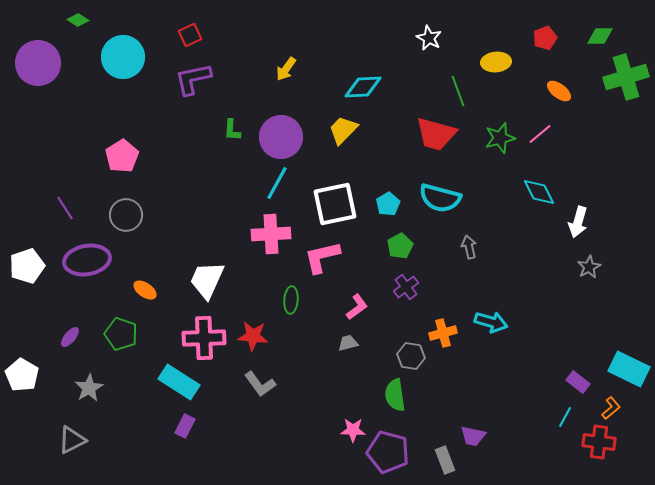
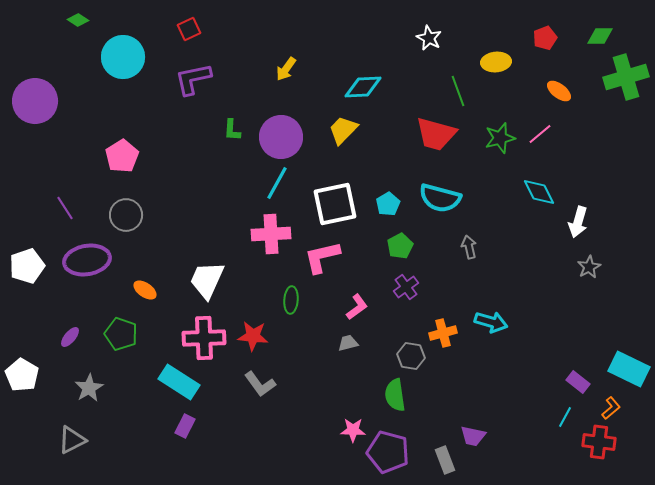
red square at (190, 35): moved 1 px left, 6 px up
purple circle at (38, 63): moved 3 px left, 38 px down
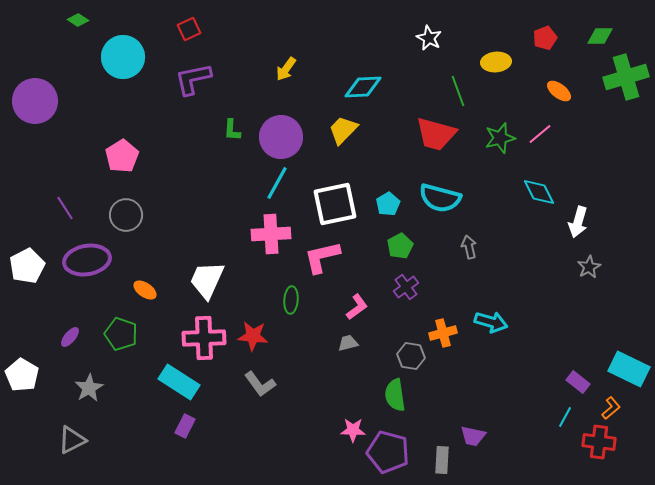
white pentagon at (27, 266): rotated 8 degrees counterclockwise
gray rectangle at (445, 460): moved 3 px left; rotated 24 degrees clockwise
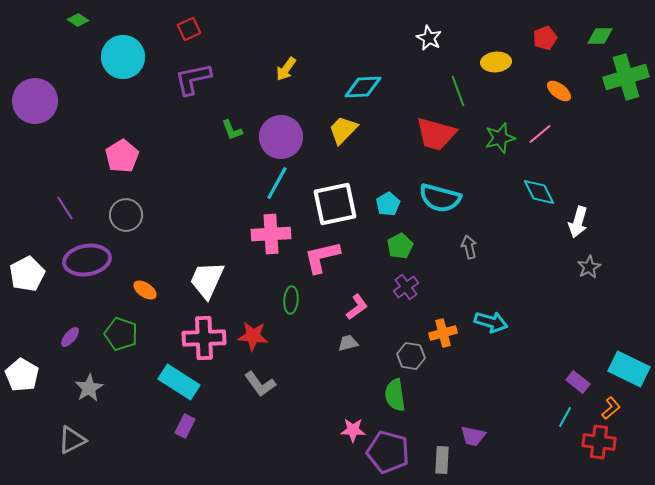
green L-shape at (232, 130): rotated 25 degrees counterclockwise
white pentagon at (27, 266): moved 8 px down
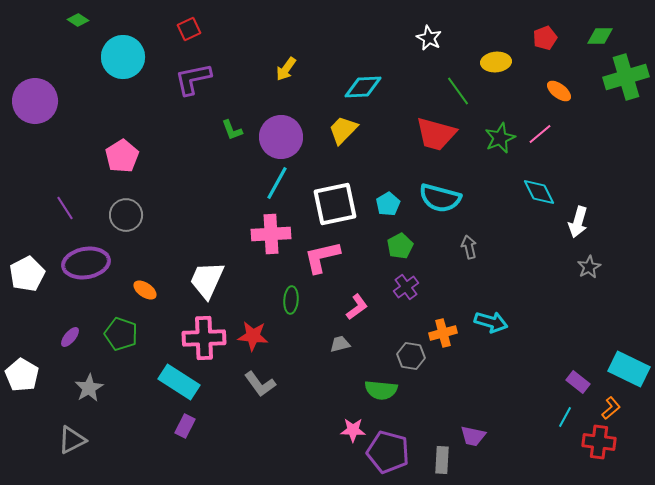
green line at (458, 91): rotated 16 degrees counterclockwise
green star at (500, 138): rotated 8 degrees counterclockwise
purple ellipse at (87, 260): moved 1 px left, 3 px down
gray trapezoid at (348, 343): moved 8 px left, 1 px down
green semicircle at (395, 395): moved 14 px left, 5 px up; rotated 76 degrees counterclockwise
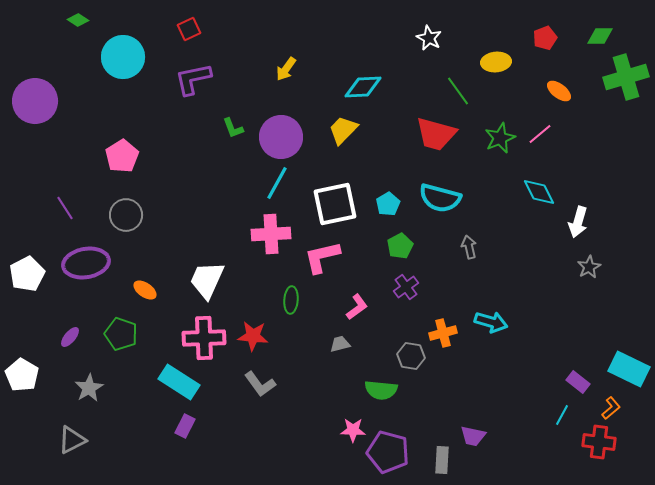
green L-shape at (232, 130): moved 1 px right, 2 px up
cyan line at (565, 417): moved 3 px left, 2 px up
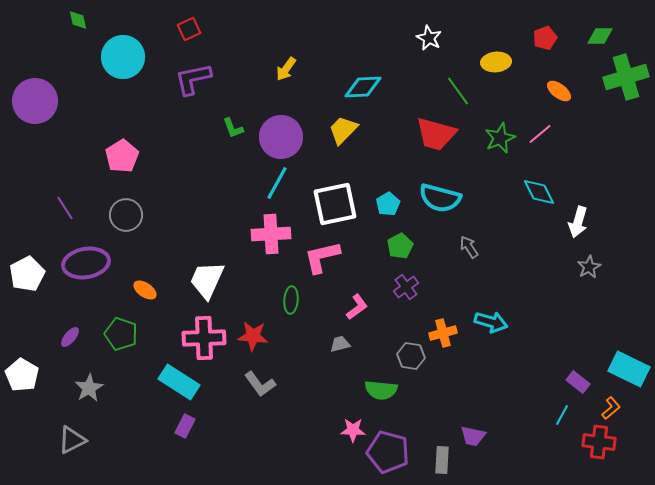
green diamond at (78, 20): rotated 45 degrees clockwise
gray arrow at (469, 247): rotated 20 degrees counterclockwise
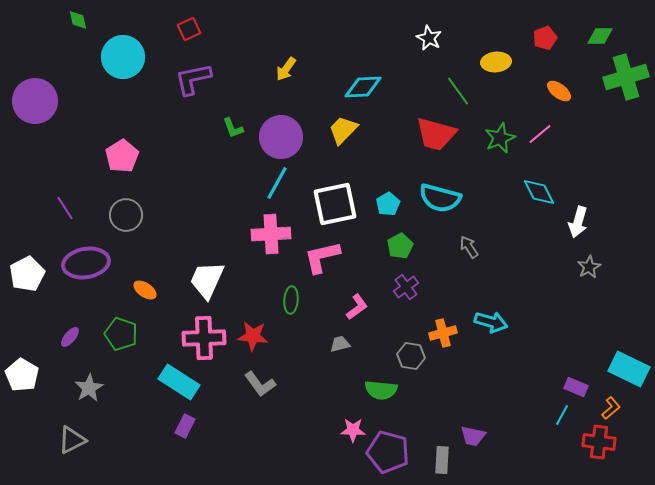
purple rectangle at (578, 382): moved 2 px left, 5 px down; rotated 15 degrees counterclockwise
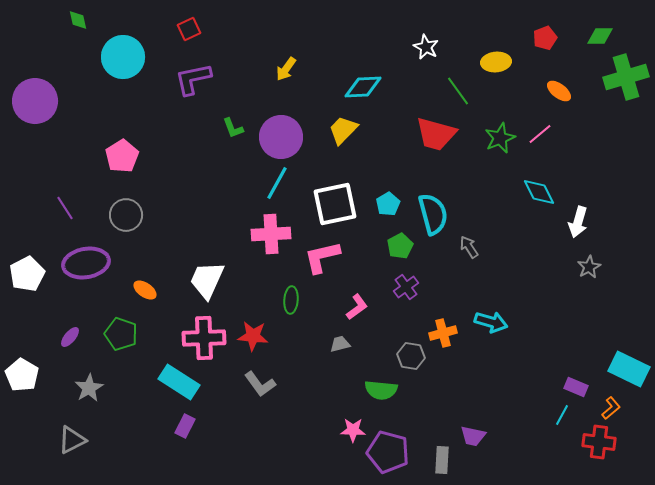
white star at (429, 38): moved 3 px left, 9 px down
cyan semicircle at (440, 198): moved 7 px left, 16 px down; rotated 120 degrees counterclockwise
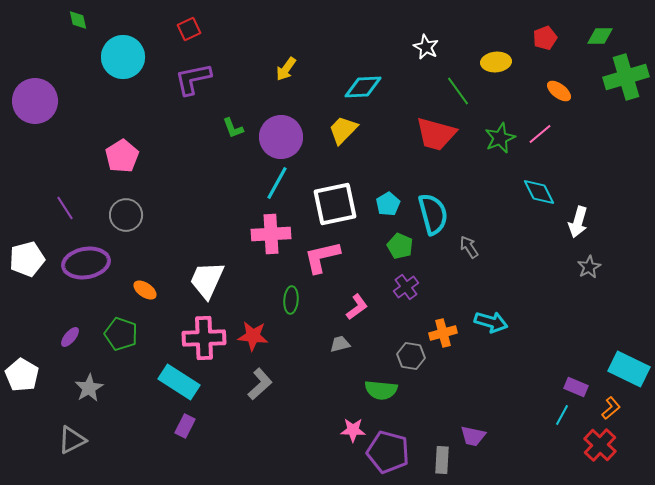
green pentagon at (400, 246): rotated 20 degrees counterclockwise
white pentagon at (27, 274): moved 15 px up; rotated 12 degrees clockwise
gray L-shape at (260, 384): rotated 96 degrees counterclockwise
red cross at (599, 442): moved 1 px right, 3 px down; rotated 36 degrees clockwise
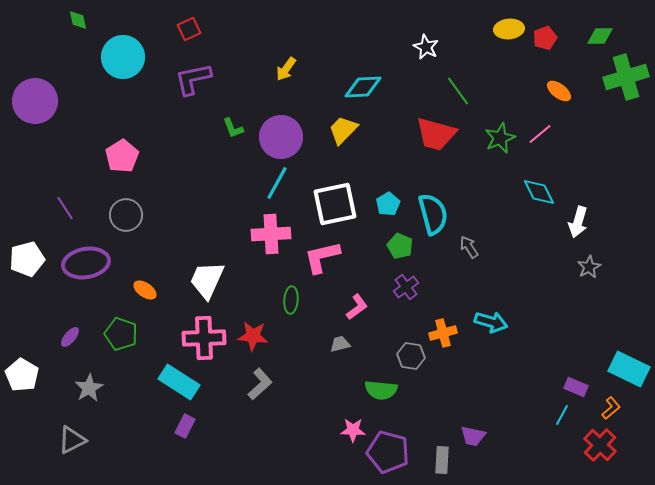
yellow ellipse at (496, 62): moved 13 px right, 33 px up
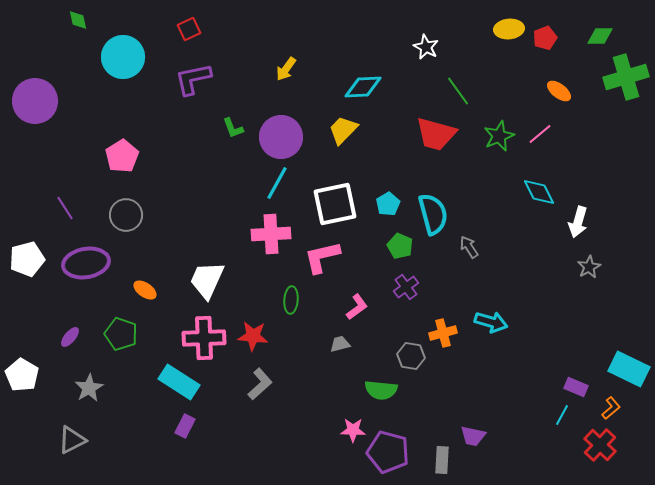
green star at (500, 138): moved 1 px left, 2 px up
